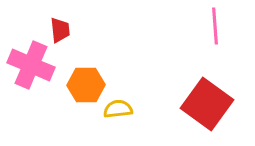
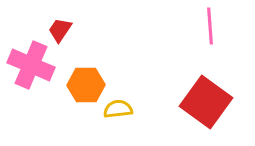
pink line: moved 5 px left
red trapezoid: rotated 140 degrees counterclockwise
red square: moved 1 px left, 2 px up
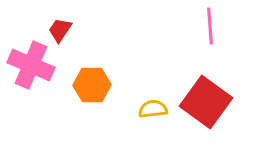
orange hexagon: moved 6 px right
yellow semicircle: moved 35 px right
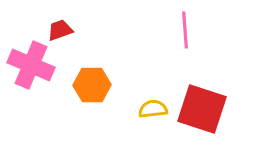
pink line: moved 25 px left, 4 px down
red trapezoid: rotated 36 degrees clockwise
red square: moved 4 px left, 7 px down; rotated 18 degrees counterclockwise
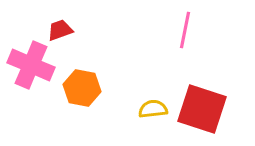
pink line: rotated 15 degrees clockwise
orange hexagon: moved 10 px left, 3 px down; rotated 12 degrees clockwise
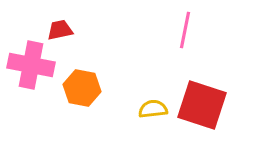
red trapezoid: rotated 8 degrees clockwise
pink cross: rotated 12 degrees counterclockwise
red square: moved 4 px up
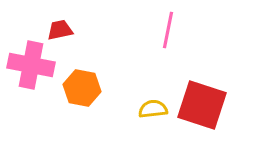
pink line: moved 17 px left
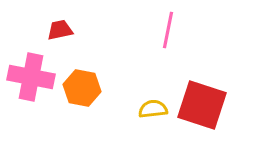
pink cross: moved 12 px down
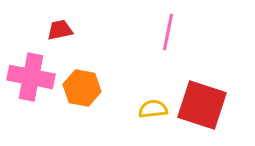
pink line: moved 2 px down
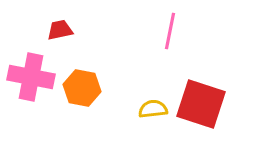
pink line: moved 2 px right, 1 px up
red square: moved 1 px left, 1 px up
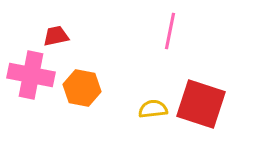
red trapezoid: moved 4 px left, 6 px down
pink cross: moved 2 px up
